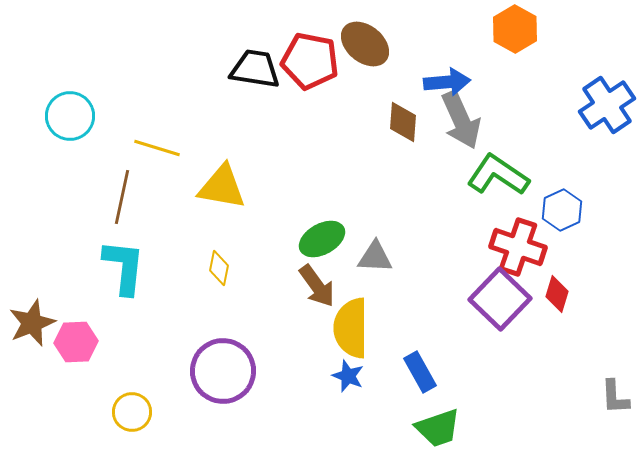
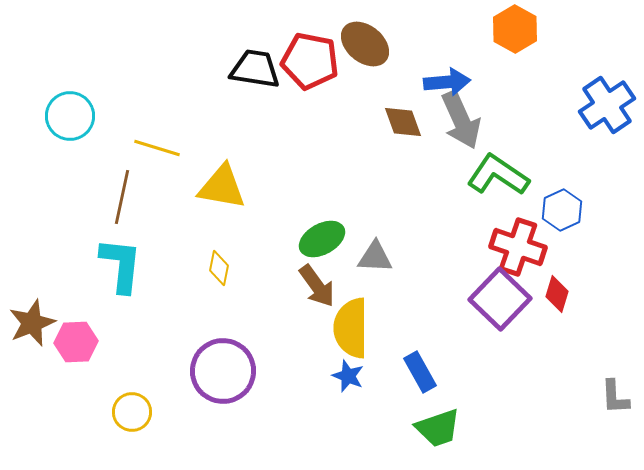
brown diamond: rotated 24 degrees counterclockwise
cyan L-shape: moved 3 px left, 2 px up
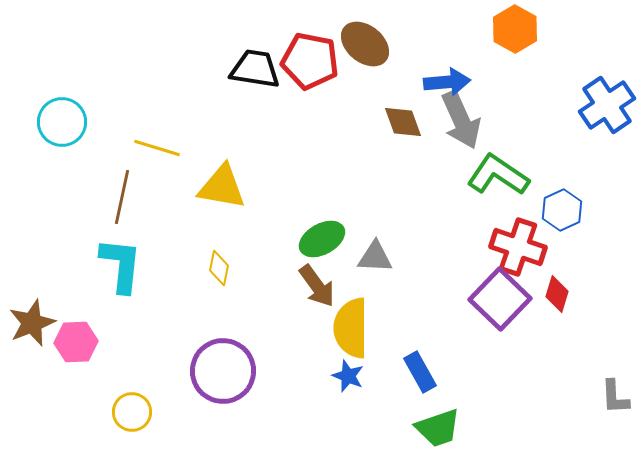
cyan circle: moved 8 px left, 6 px down
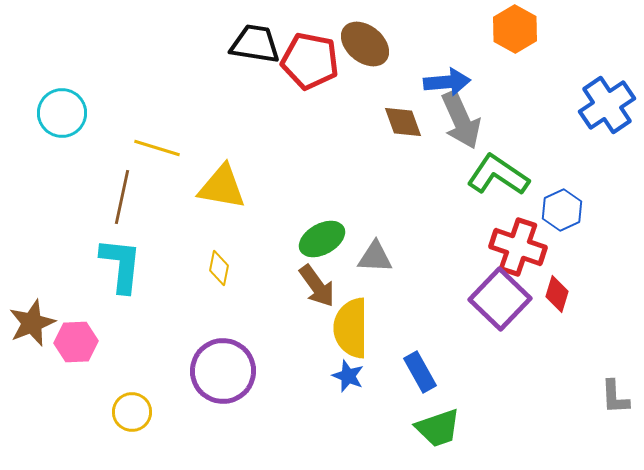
black trapezoid: moved 25 px up
cyan circle: moved 9 px up
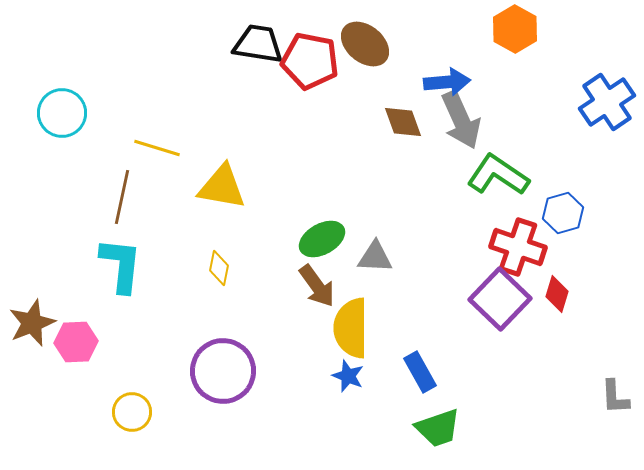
black trapezoid: moved 3 px right
blue cross: moved 3 px up
blue hexagon: moved 1 px right, 3 px down; rotated 9 degrees clockwise
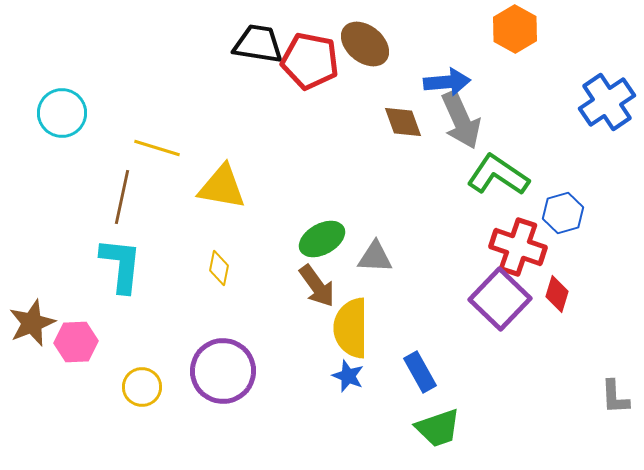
yellow circle: moved 10 px right, 25 px up
